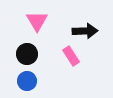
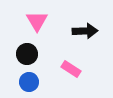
pink rectangle: moved 13 px down; rotated 24 degrees counterclockwise
blue circle: moved 2 px right, 1 px down
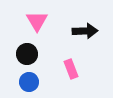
pink rectangle: rotated 36 degrees clockwise
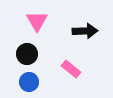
pink rectangle: rotated 30 degrees counterclockwise
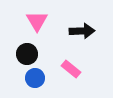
black arrow: moved 3 px left
blue circle: moved 6 px right, 4 px up
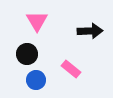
black arrow: moved 8 px right
blue circle: moved 1 px right, 2 px down
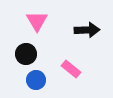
black arrow: moved 3 px left, 1 px up
black circle: moved 1 px left
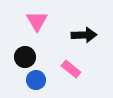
black arrow: moved 3 px left, 5 px down
black circle: moved 1 px left, 3 px down
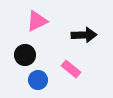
pink triangle: rotated 35 degrees clockwise
black circle: moved 2 px up
blue circle: moved 2 px right
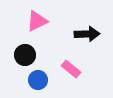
black arrow: moved 3 px right, 1 px up
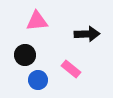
pink triangle: rotated 20 degrees clockwise
